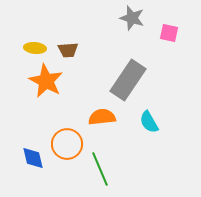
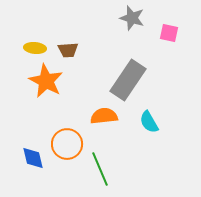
orange semicircle: moved 2 px right, 1 px up
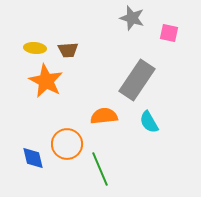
gray rectangle: moved 9 px right
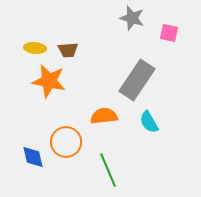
orange star: moved 3 px right; rotated 16 degrees counterclockwise
orange circle: moved 1 px left, 2 px up
blue diamond: moved 1 px up
green line: moved 8 px right, 1 px down
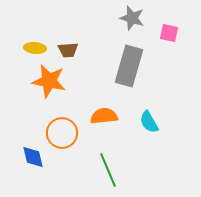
gray rectangle: moved 8 px left, 14 px up; rotated 18 degrees counterclockwise
orange circle: moved 4 px left, 9 px up
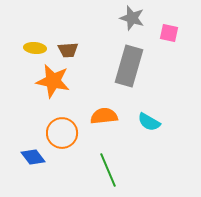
orange star: moved 4 px right
cyan semicircle: rotated 30 degrees counterclockwise
blue diamond: rotated 25 degrees counterclockwise
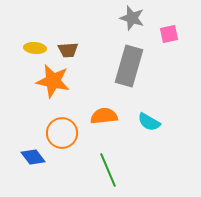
pink square: moved 1 px down; rotated 24 degrees counterclockwise
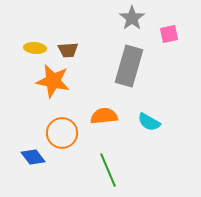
gray star: rotated 20 degrees clockwise
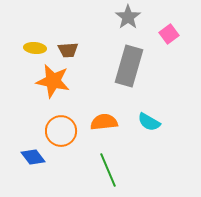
gray star: moved 4 px left, 1 px up
pink square: rotated 24 degrees counterclockwise
orange semicircle: moved 6 px down
orange circle: moved 1 px left, 2 px up
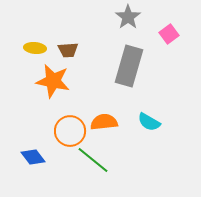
orange circle: moved 9 px right
green line: moved 15 px left, 10 px up; rotated 28 degrees counterclockwise
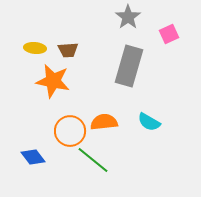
pink square: rotated 12 degrees clockwise
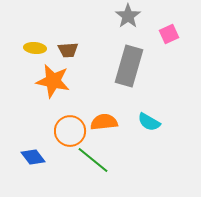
gray star: moved 1 px up
